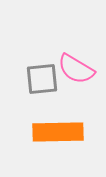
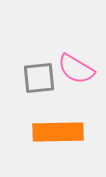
gray square: moved 3 px left, 1 px up
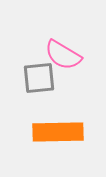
pink semicircle: moved 13 px left, 14 px up
